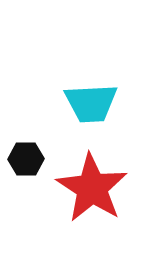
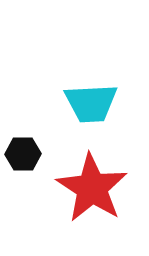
black hexagon: moved 3 px left, 5 px up
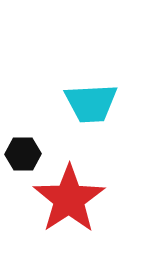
red star: moved 23 px left, 11 px down; rotated 6 degrees clockwise
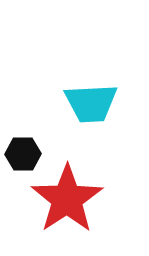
red star: moved 2 px left
